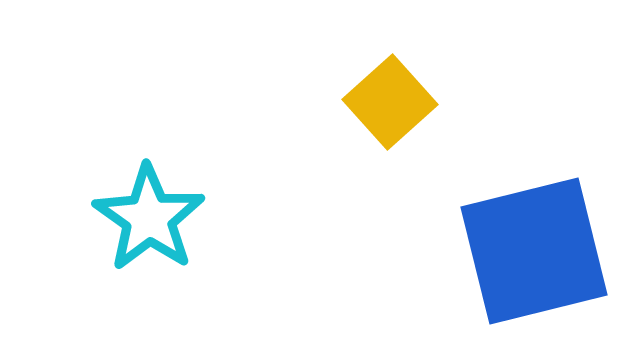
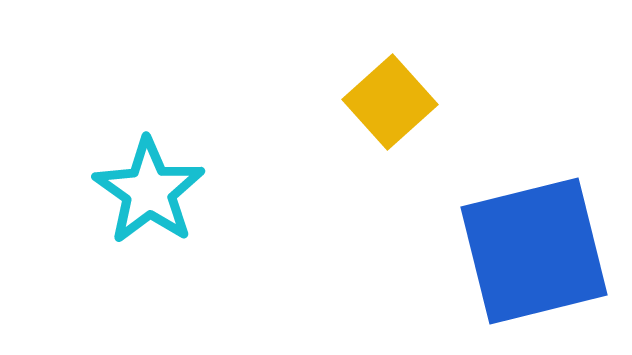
cyan star: moved 27 px up
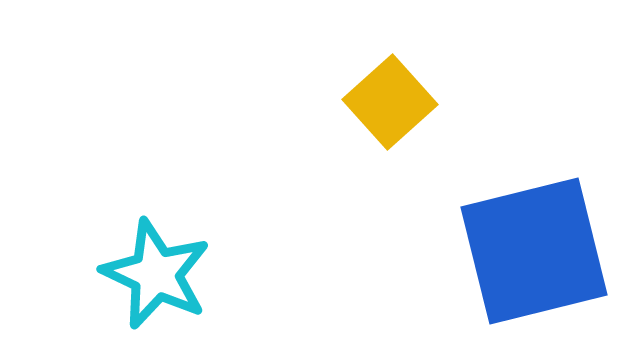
cyan star: moved 7 px right, 83 px down; rotated 10 degrees counterclockwise
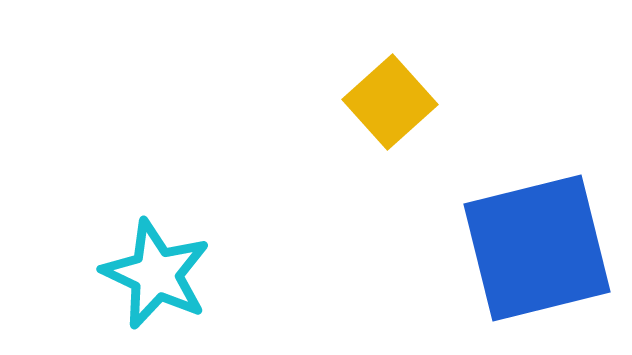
blue square: moved 3 px right, 3 px up
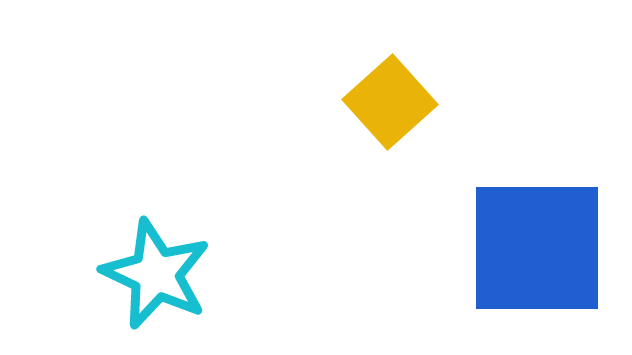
blue square: rotated 14 degrees clockwise
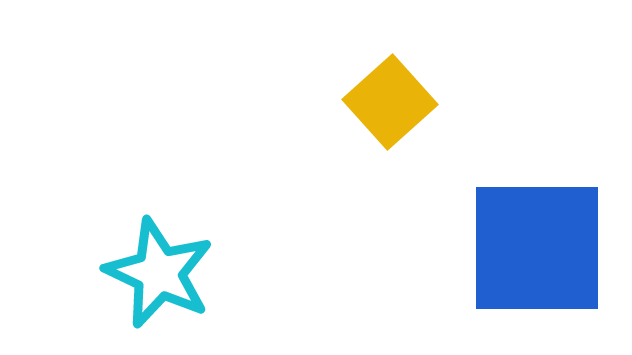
cyan star: moved 3 px right, 1 px up
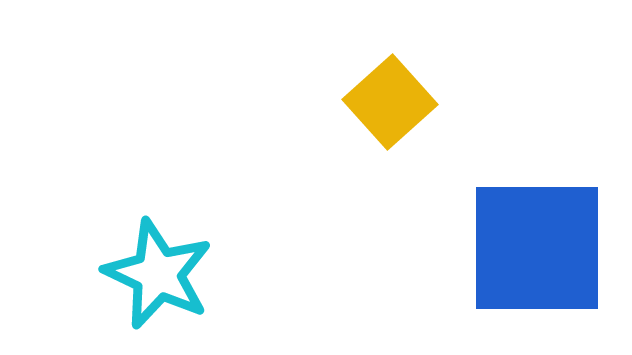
cyan star: moved 1 px left, 1 px down
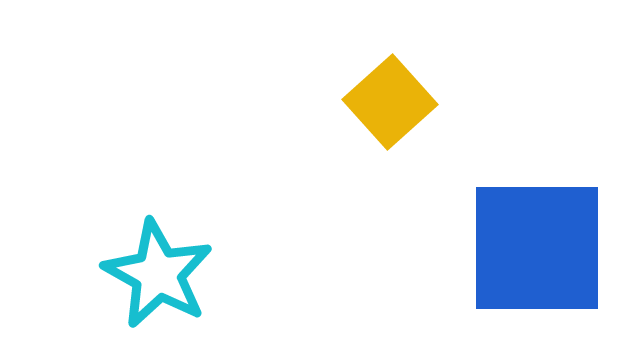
cyan star: rotated 4 degrees clockwise
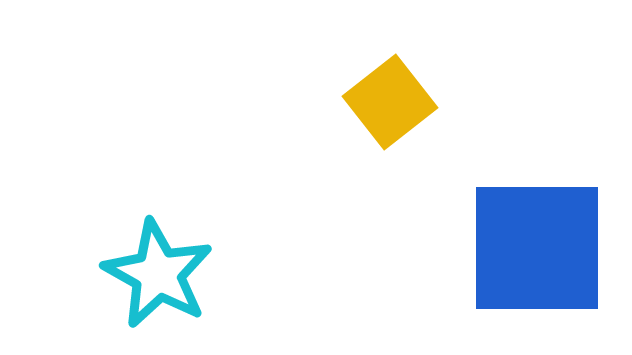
yellow square: rotated 4 degrees clockwise
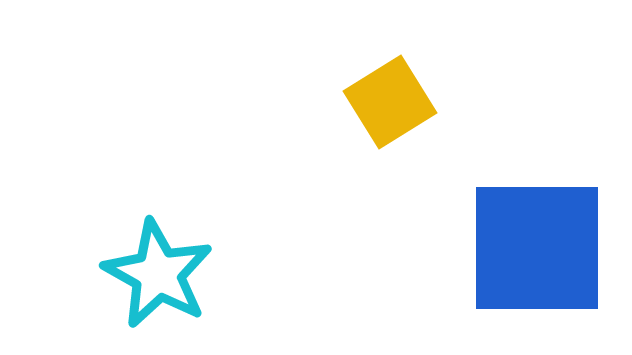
yellow square: rotated 6 degrees clockwise
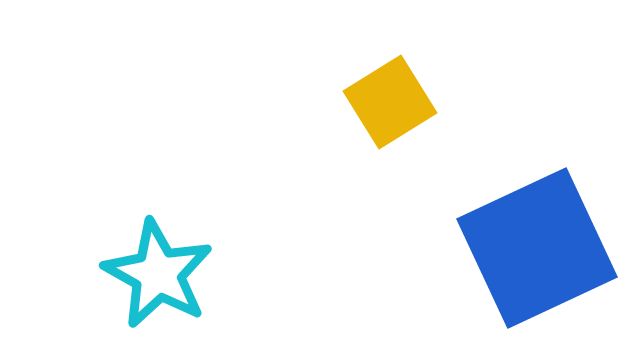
blue square: rotated 25 degrees counterclockwise
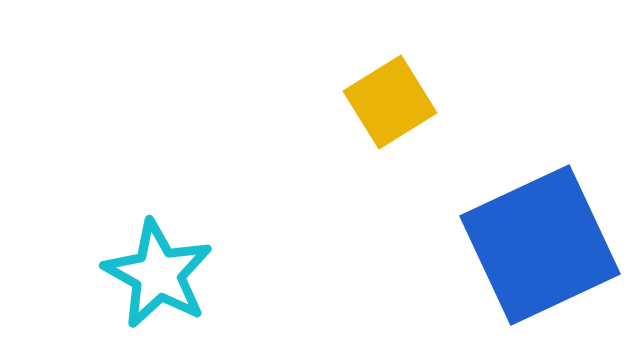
blue square: moved 3 px right, 3 px up
